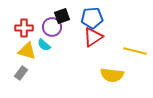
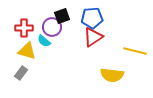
cyan semicircle: moved 4 px up
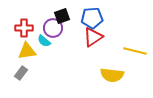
purple circle: moved 1 px right, 1 px down
yellow triangle: rotated 24 degrees counterclockwise
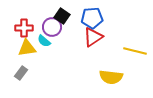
black square: rotated 35 degrees counterclockwise
purple circle: moved 1 px left, 1 px up
yellow triangle: moved 3 px up
yellow semicircle: moved 1 px left, 2 px down
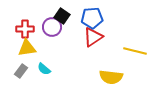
red cross: moved 1 px right, 1 px down
cyan semicircle: moved 28 px down
gray rectangle: moved 2 px up
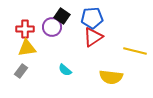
cyan semicircle: moved 21 px right, 1 px down
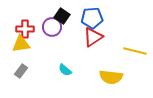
yellow triangle: moved 6 px left, 4 px up
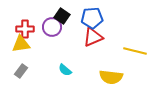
red triangle: rotated 10 degrees clockwise
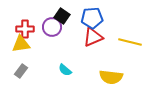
yellow line: moved 5 px left, 9 px up
